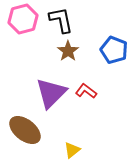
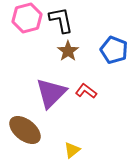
pink hexagon: moved 4 px right, 1 px up
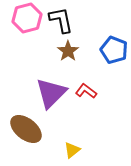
brown ellipse: moved 1 px right, 1 px up
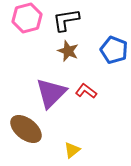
black L-shape: moved 5 px right; rotated 88 degrees counterclockwise
brown star: rotated 15 degrees counterclockwise
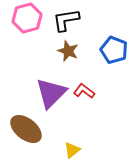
red L-shape: moved 2 px left
